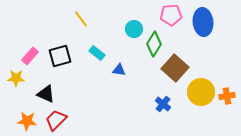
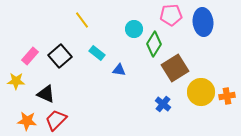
yellow line: moved 1 px right, 1 px down
black square: rotated 25 degrees counterclockwise
brown square: rotated 16 degrees clockwise
yellow star: moved 3 px down
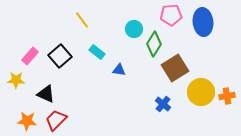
cyan rectangle: moved 1 px up
yellow star: moved 1 px up
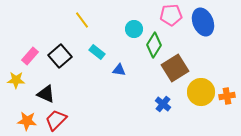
blue ellipse: rotated 16 degrees counterclockwise
green diamond: moved 1 px down
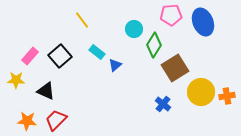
blue triangle: moved 4 px left, 5 px up; rotated 48 degrees counterclockwise
black triangle: moved 3 px up
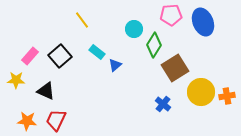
red trapezoid: rotated 20 degrees counterclockwise
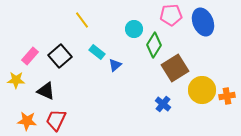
yellow circle: moved 1 px right, 2 px up
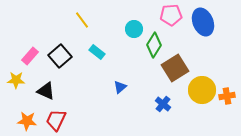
blue triangle: moved 5 px right, 22 px down
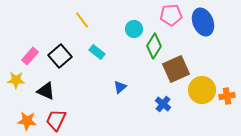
green diamond: moved 1 px down
brown square: moved 1 px right, 1 px down; rotated 8 degrees clockwise
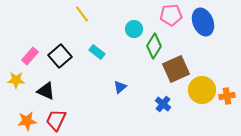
yellow line: moved 6 px up
orange star: rotated 12 degrees counterclockwise
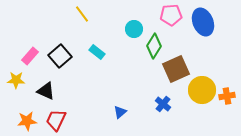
blue triangle: moved 25 px down
